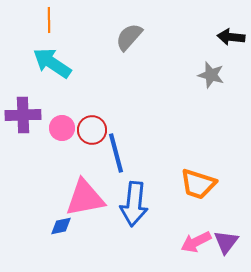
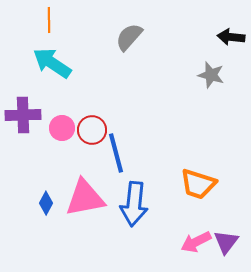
blue diamond: moved 15 px left, 23 px up; rotated 50 degrees counterclockwise
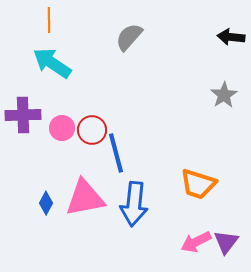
gray star: moved 13 px right, 20 px down; rotated 24 degrees clockwise
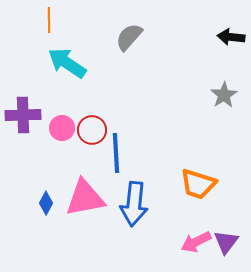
cyan arrow: moved 15 px right
blue line: rotated 12 degrees clockwise
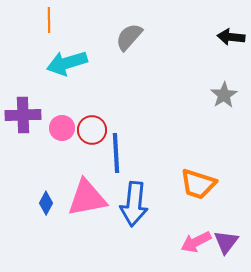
cyan arrow: rotated 51 degrees counterclockwise
pink triangle: moved 2 px right
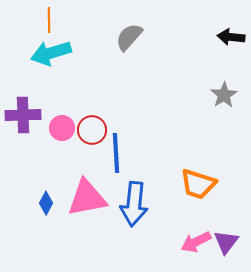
cyan arrow: moved 16 px left, 10 px up
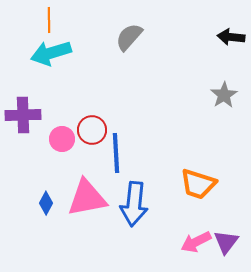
pink circle: moved 11 px down
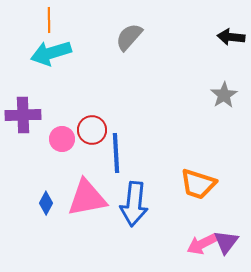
pink arrow: moved 6 px right, 2 px down
